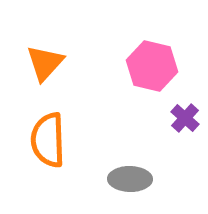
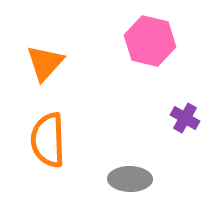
pink hexagon: moved 2 px left, 25 px up
purple cross: rotated 12 degrees counterclockwise
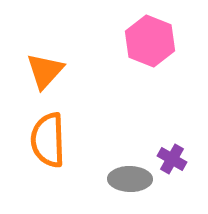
pink hexagon: rotated 9 degrees clockwise
orange triangle: moved 8 px down
purple cross: moved 13 px left, 41 px down
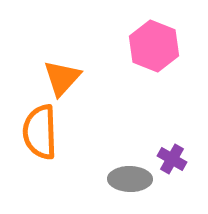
pink hexagon: moved 4 px right, 5 px down
orange triangle: moved 17 px right, 7 px down
orange semicircle: moved 8 px left, 8 px up
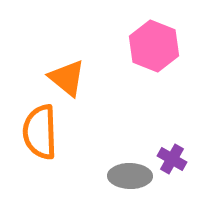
orange triangle: moved 5 px right; rotated 33 degrees counterclockwise
gray ellipse: moved 3 px up
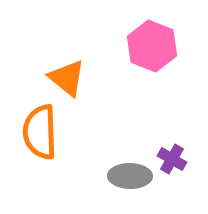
pink hexagon: moved 2 px left
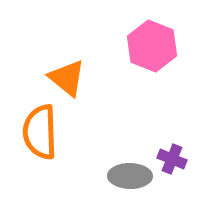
purple cross: rotated 8 degrees counterclockwise
